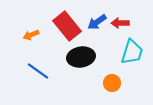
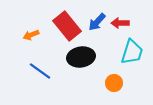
blue arrow: rotated 12 degrees counterclockwise
blue line: moved 2 px right
orange circle: moved 2 px right
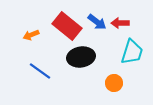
blue arrow: rotated 96 degrees counterclockwise
red rectangle: rotated 12 degrees counterclockwise
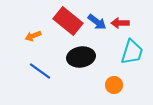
red rectangle: moved 1 px right, 5 px up
orange arrow: moved 2 px right, 1 px down
orange circle: moved 2 px down
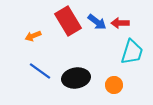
red rectangle: rotated 20 degrees clockwise
black ellipse: moved 5 px left, 21 px down
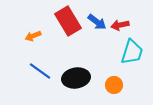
red arrow: moved 2 px down; rotated 12 degrees counterclockwise
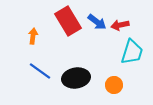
orange arrow: rotated 119 degrees clockwise
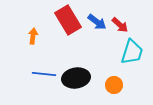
red rectangle: moved 1 px up
red arrow: rotated 126 degrees counterclockwise
blue line: moved 4 px right, 3 px down; rotated 30 degrees counterclockwise
